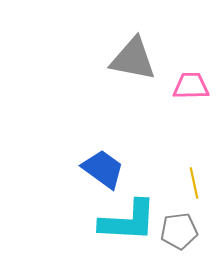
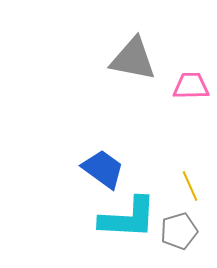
yellow line: moved 4 px left, 3 px down; rotated 12 degrees counterclockwise
cyan L-shape: moved 3 px up
gray pentagon: rotated 9 degrees counterclockwise
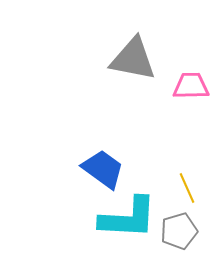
yellow line: moved 3 px left, 2 px down
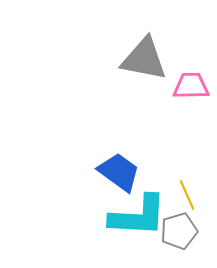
gray triangle: moved 11 px right
blue trapezoid: moved 16 px right, 3 px down
yellow line: moved 7 px down
cyan L-shape: moved 10 px right, 2 px up
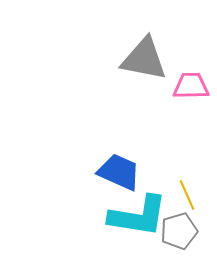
blue trapezoid: rotated 12 degrees counterclockwise
cyan L-shape: rotated 6 degrees clockwise
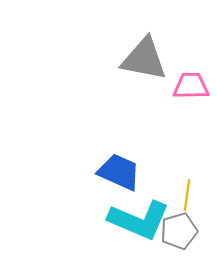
yellow line: rotated 32 degrees clockwise
cyan L-shape: moved 1 px right, 4 px down; rotated 14 degrees clockwise
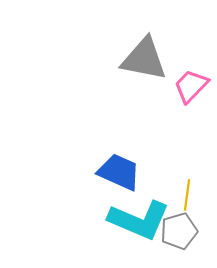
pink trapezoid: rotated 45 degrees counterclockwise
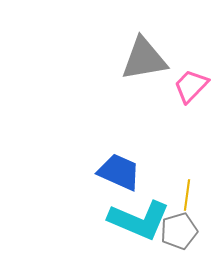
gray triangle: rotated 21 degrees counterclockwise
